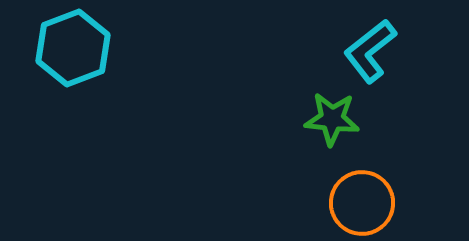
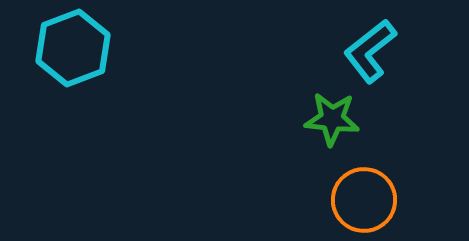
orange circle: moved 2 px right, 3 px up
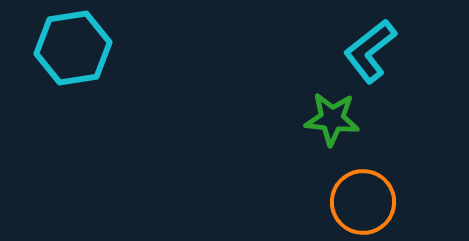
cyan hexagon: rotated 12 degrees clockwise
orange circle: moved 1 px left, 2 px down
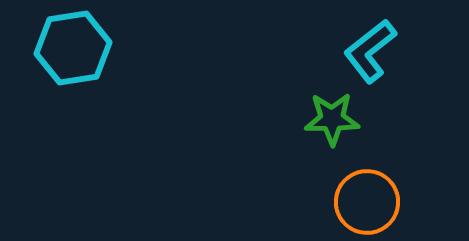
green star: rotated 6 degrees counterclockwise
orange circle: moved 4 px right
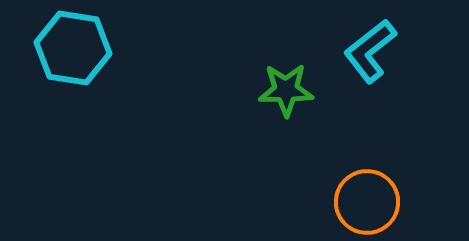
cyan hexagon: rotated 18 degrees clockwise
green star: moved 46 px left, 29 px up
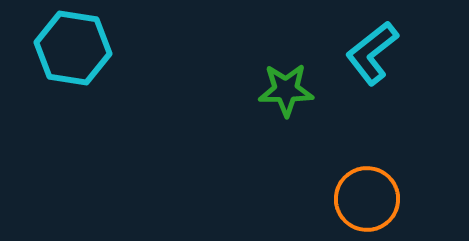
cyan L-shape: moved 2 px right, 2 px down
orange circle: moved 3 px up
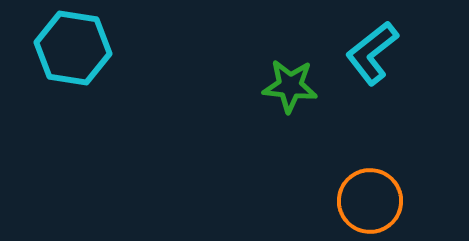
green star: moved 4 px right, 4 px up; rotated 6 degrees clockwise
orange circle: moved 3 px right, 2 px down
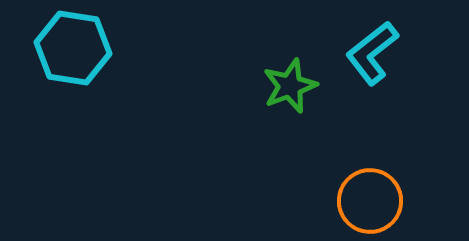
green star: rotated 26 degrees counterclockwise
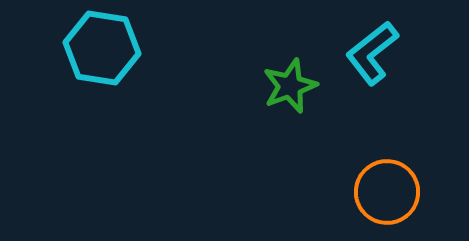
cyan hexagon: moved 29 px right
orange circle: moved 17 px right, 9 px up
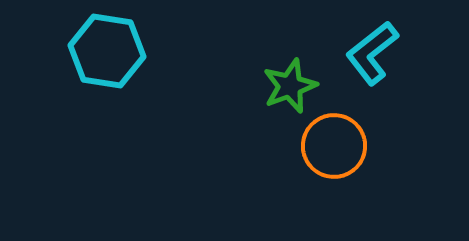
cyan hexagon: moved 5 px right, 3 px down
orange circle: moved 53 px left, 46 px up
